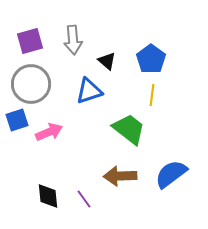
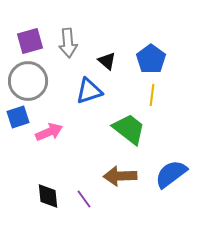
gray arrow: moved 5 px left, 3 px down
gray circle: moved 3 px left, 3 px up
blue square: moved 1 px right, 3 px up
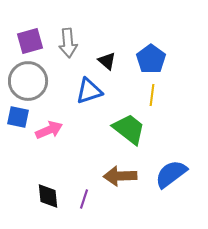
blue square: rotated 30 degrees clockwise
pink arrow: moved 2 px up
purple line: rotated 54 degrees clockwise
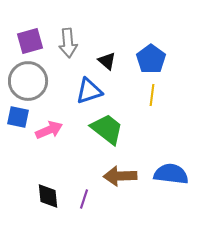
green trapezoid: moved 22 px left
blue semicircle: rotated 44 degrees clockwise
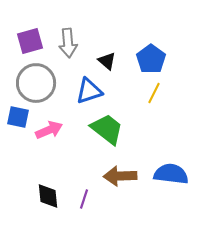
gray circle: moved 8 px right, 2 px down
yellow line: moved 2 px right, 2 px up; rotated 20 degrees clockwise
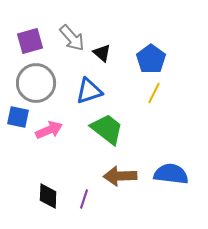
gray arrow: moved 4 px right, 5 px up; rotated 36 degrees counterclockwise
black triangle: moved 5 px left, 8 px up
black diamond: rotated 8 degrees clockwise
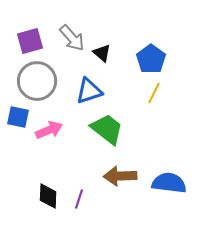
gray circle: moved 1 px right, 2 px up
blue semicircle: moved 2 px left, 9 px down
purple line: moved 5 px left
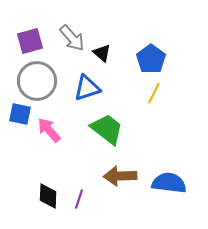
blue triangle: moved 2 px left, 3 px up
blue square: moved 2 px right, 3 px up
pink arrow: rotated 108 degrees counterclockwise
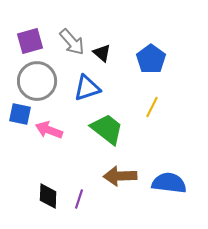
gray arrow: moved 4 px down
yellow line: moved 2 px left, 14 px down
pink arrow: rotated 28 degrees counterclockwise
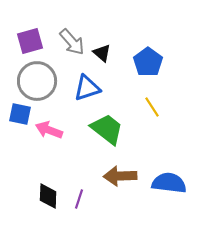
blue pentagon: moved 3 px left, 3 px down
yellow line: rotated 60 degrees counterclockwise
